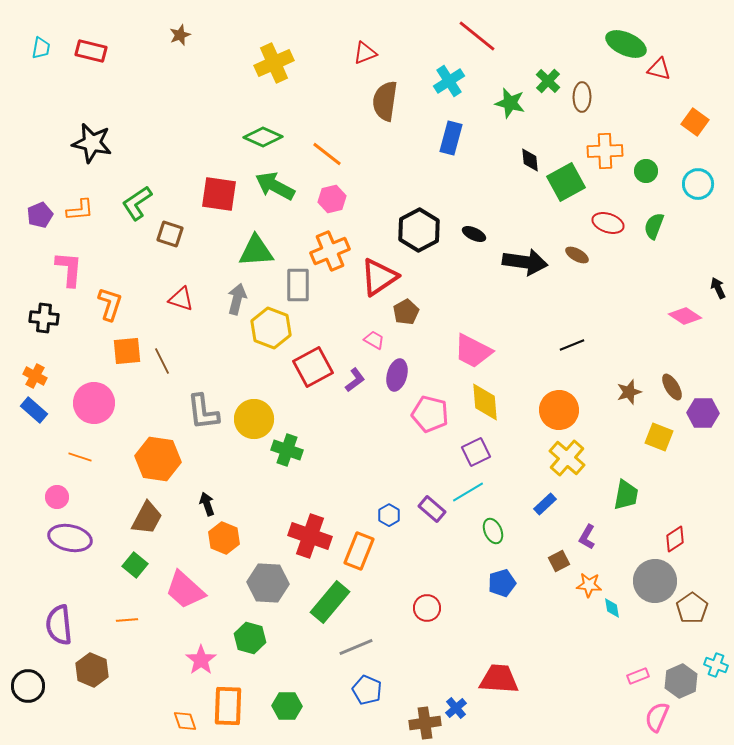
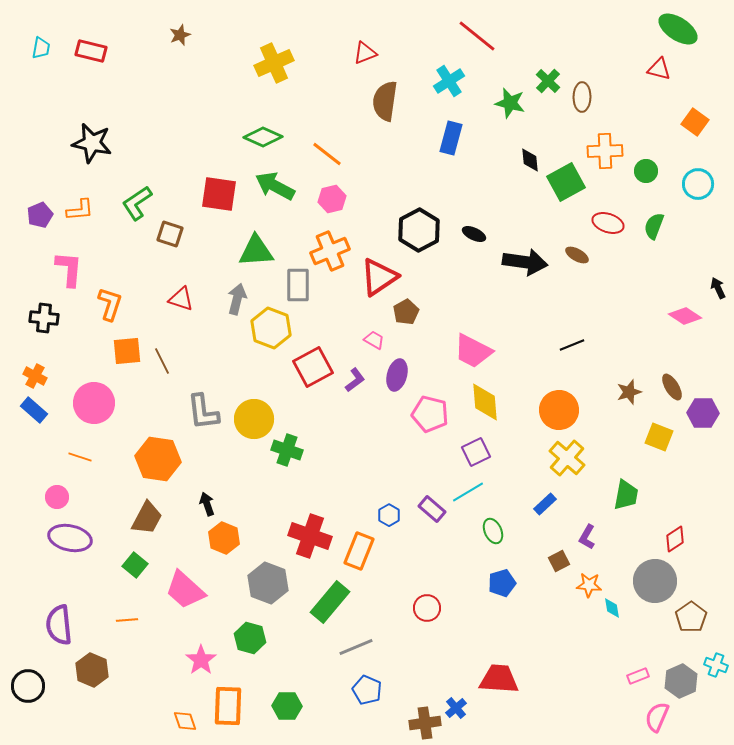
green ellipse at (626, 44): moved 52 px right, 15 px up; rotated 9 degrees clockwise
gray hexagon at (268, 583): rotated 18 degrees clockwise
brown pentagon at (692, 608): moved 1 px left, 9 px down
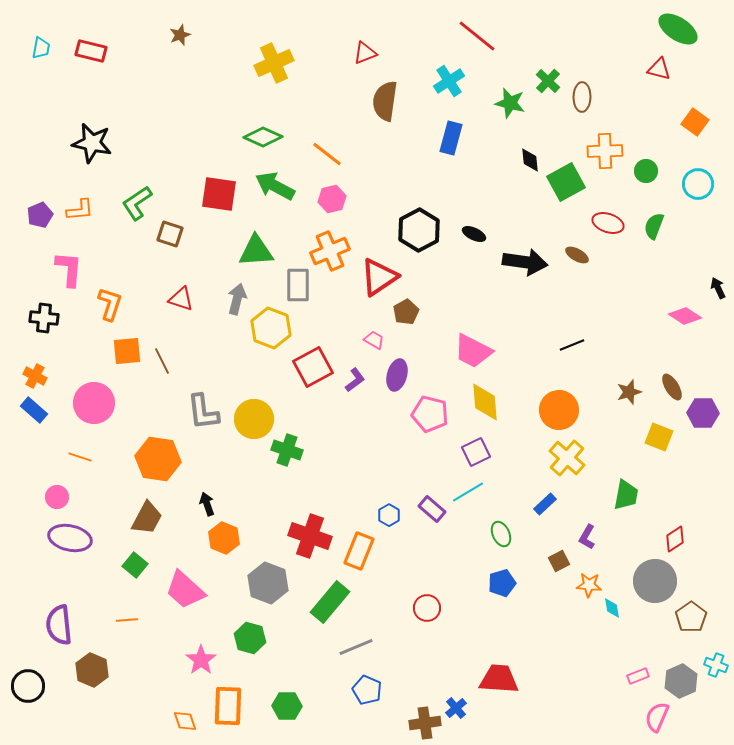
green ellipse at (493, 531): moved 8 px right, 3 px down
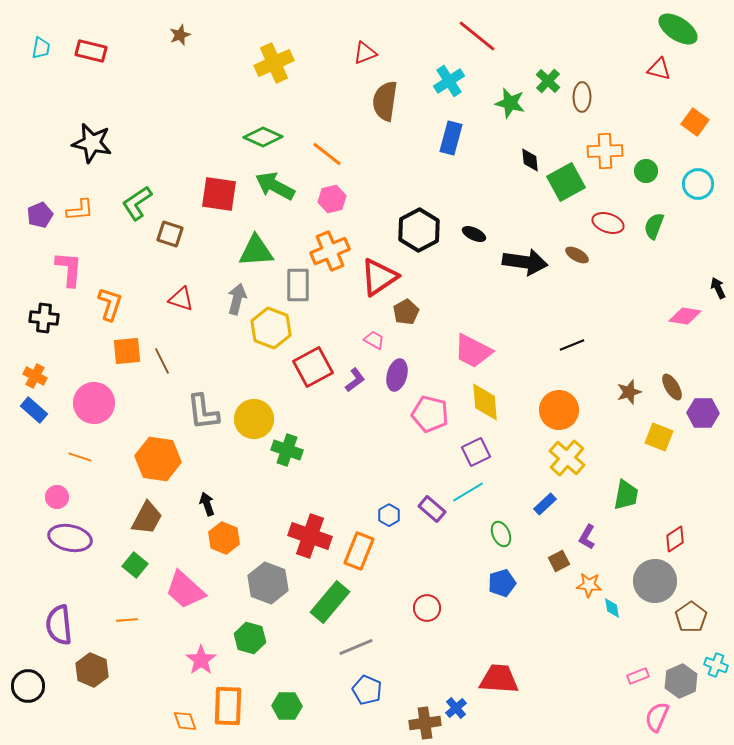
pink diamond at (685, 316): rotated 24 degrees counterclockwise
